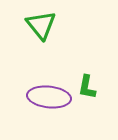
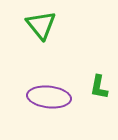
green L-shape: moved 12 px right
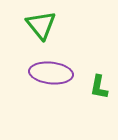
purple ellipse: moved 2 px right, 24 px up
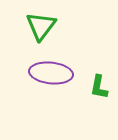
green triangle: moved 1 px down; rotated 16 degrees clockwise
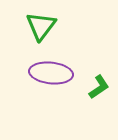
green L-shape: rotated 135 degrees counterclockwise
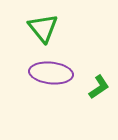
green triangle: moved 2 px right, 2 px down; rotated 16 degrees counterclockwise
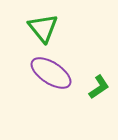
purple ellipse: rotated 27 degrees clockwise
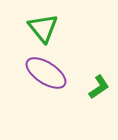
purple ellipse: moved 5 px left
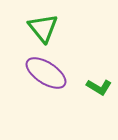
green L-shape: rotated 65 degrees clockwise
